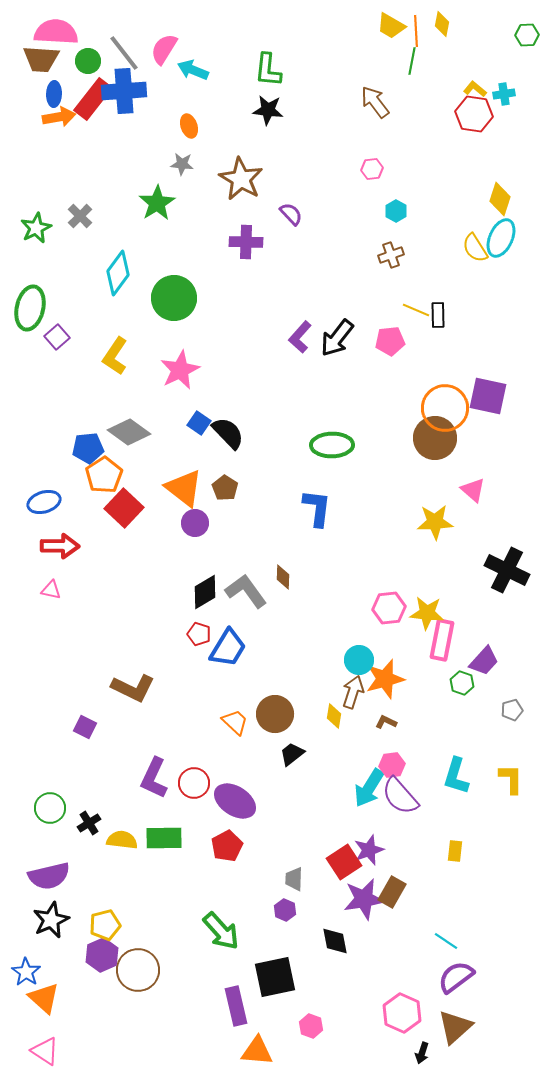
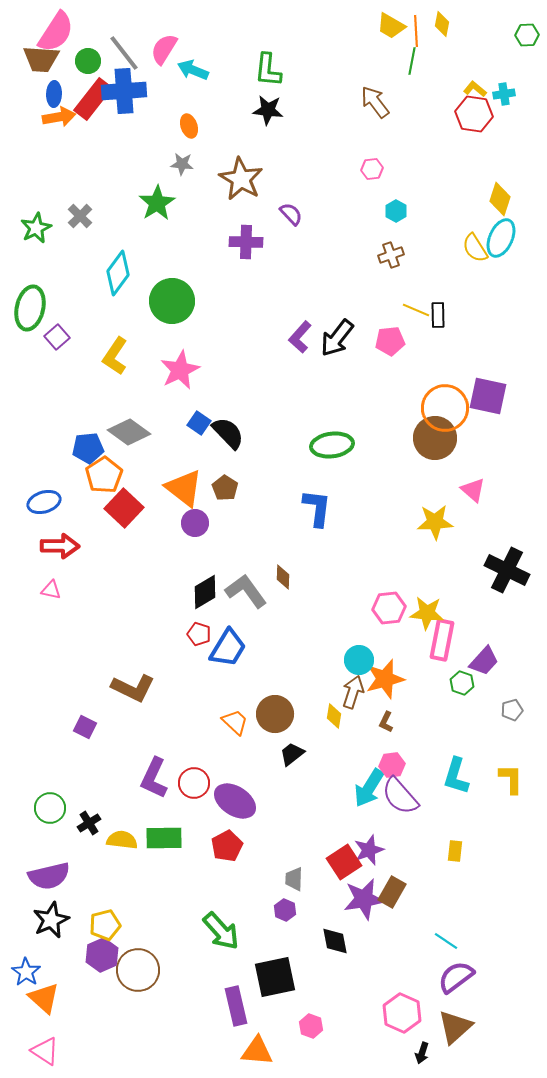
pink semicircle at (56, 32): rotated 120 degrees clockwise
green circle at (174, 298): moved 2 px left, 3 px down
green ellipse at (332, 445): rotated 6 degrees counterclockwise
brown L-shape at (386, 722): rotated 90 degrees counterclockwise
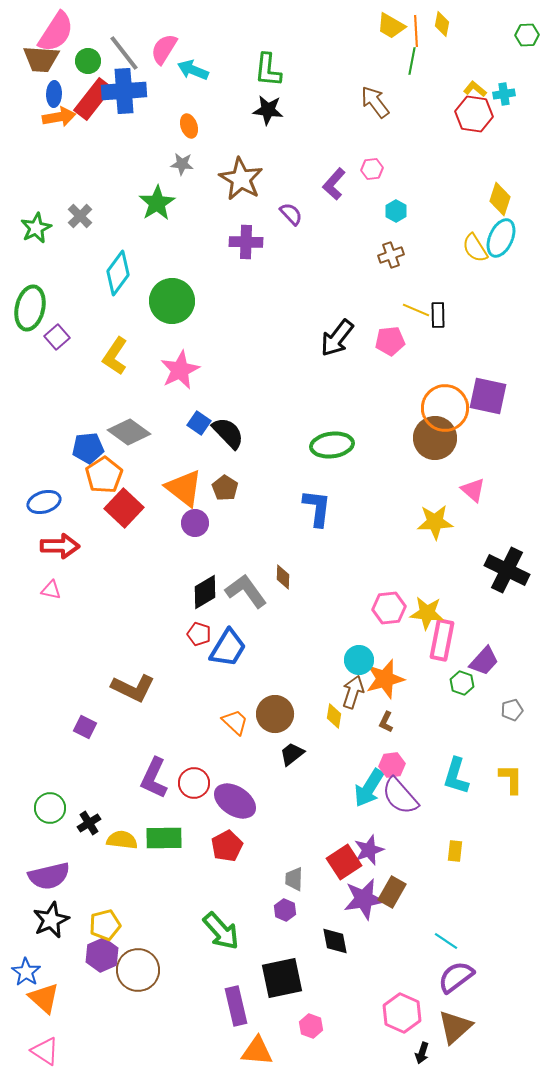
purple L-shape at (300, 337): moved 34 px right, 153 px up
black square at (275, 977): moved 7 px right, 1 px down
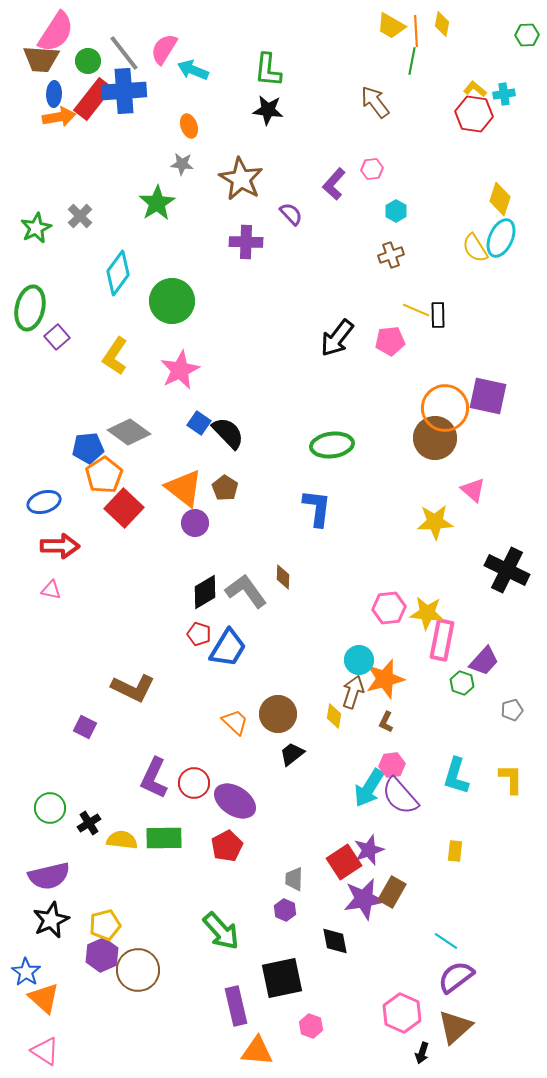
brown circle at (275, 714): moved 3 px right
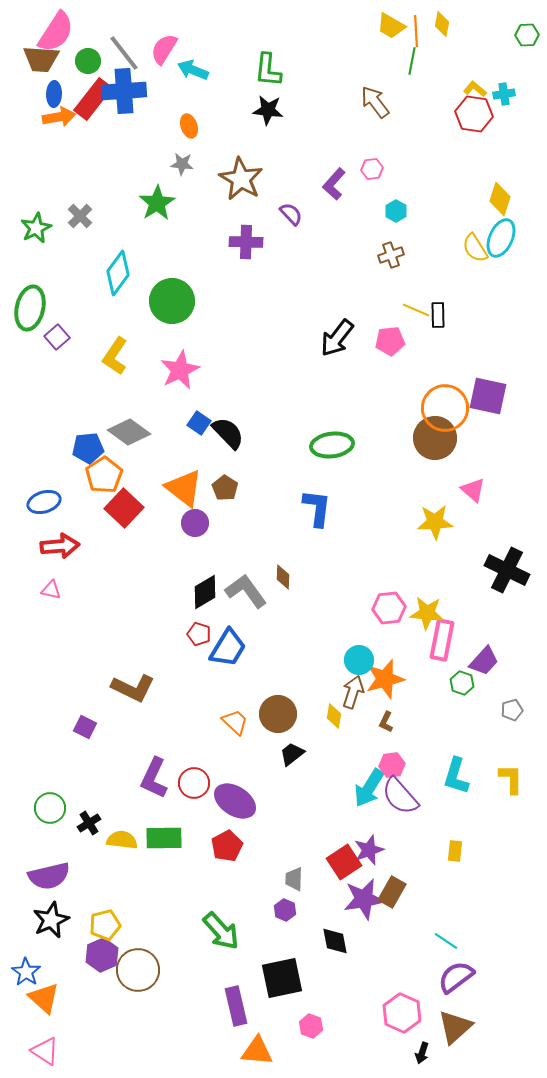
red arrow at (60, 546): rotated 6 degrees counterclockwise
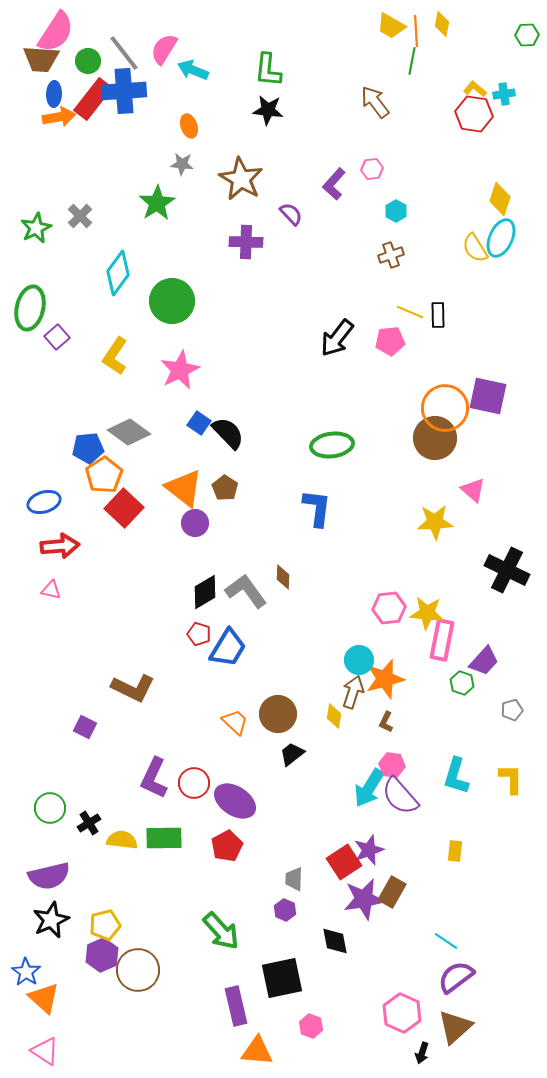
yellow line at (416, 310): moved 6 px left, 2 px down
pink hexagon at (392, 765): rotated 15 degrees clockwise
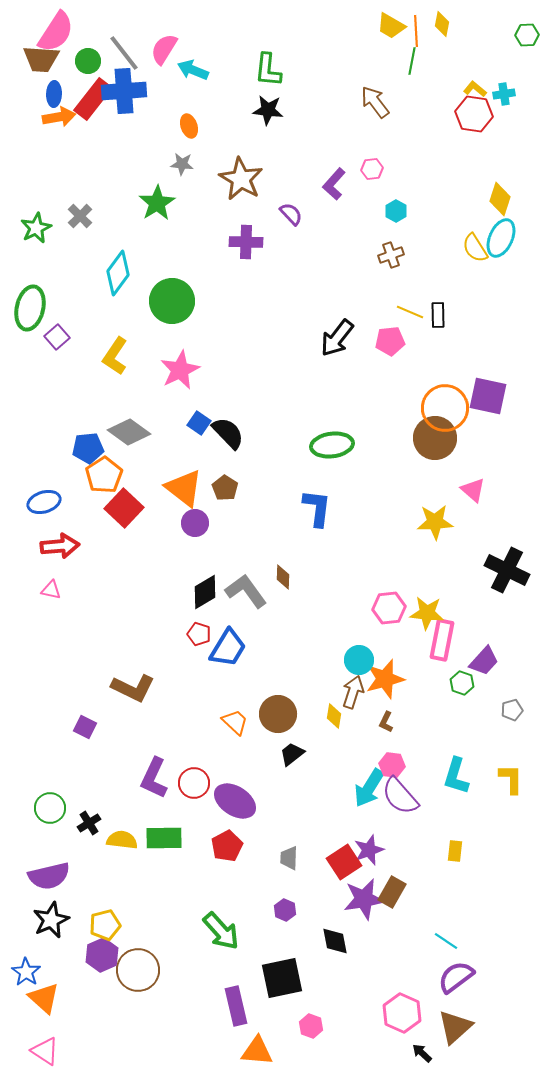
gray trapezoid at (294, 879): moved 5 px left, 21 px up
black arrow at (422, 1053): rotated 115 degrees clockwise
